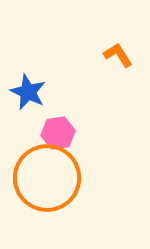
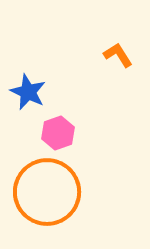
pink hexagon: rotated 12 degrees counterclockwise
orange circle: moved 14 px down
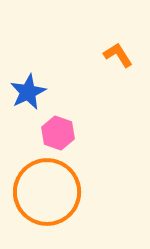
blue star: rotated 21 degrees clockwise
pink hexagon: rotated 20 degrees counterclockwise
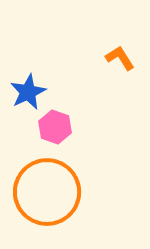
orange L-shape: moved 2 px right, 3 px down
pink hexagon: moved 3 px left, 6 px up
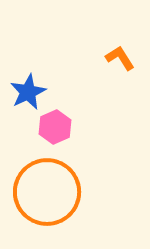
pink hexagon: rotated 16 degrees clockwise
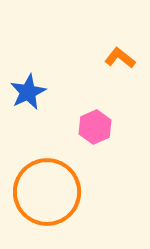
orange L-shape: rotated 20 degrees counterclockwise
pink hexagon: moved 40 px right
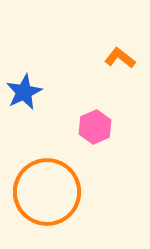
blue star: moved 4 px left
